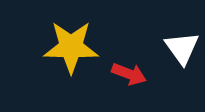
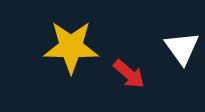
red arrow: rotated 20 degrees clockwise
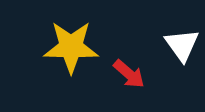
white triangle: moved 3 px up
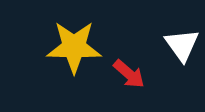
yellow star: moved 3 px right
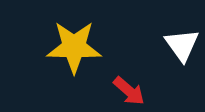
red arrow: moved 17 px down
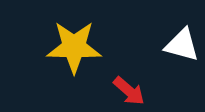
white triangle: rotated 39 degrees counterclockwise
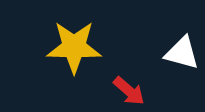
white triangle: moved 8 px down
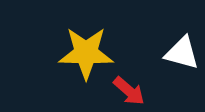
yellow star: moved 12 px right, 6 px down
